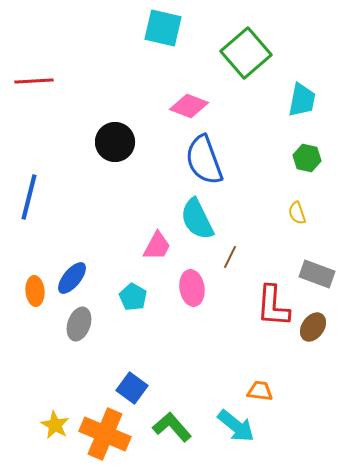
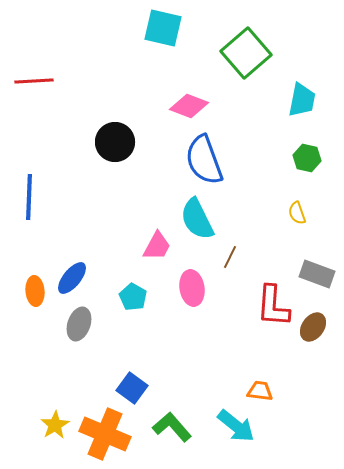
blue line: rotated 12 degrees counterclockwise
yellow star: rotated 12 degrees clockwise
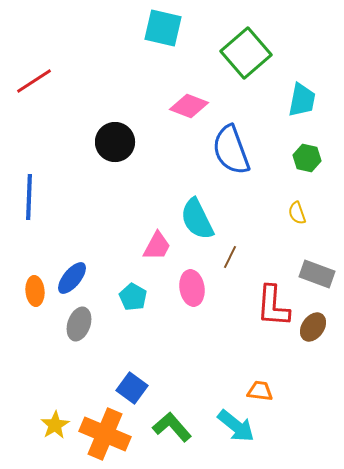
red line: rotated 30 degrees counterclockwise
blue semicircle: moved 27 px right, 10 px up
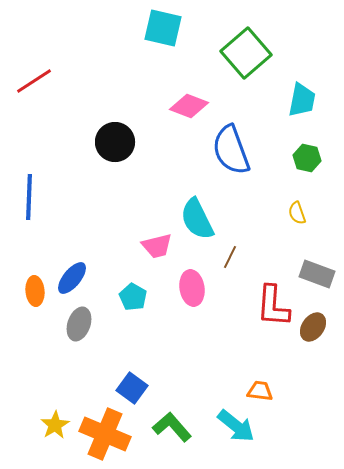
pink trapezoid: rotated 48 degrees clockwise
